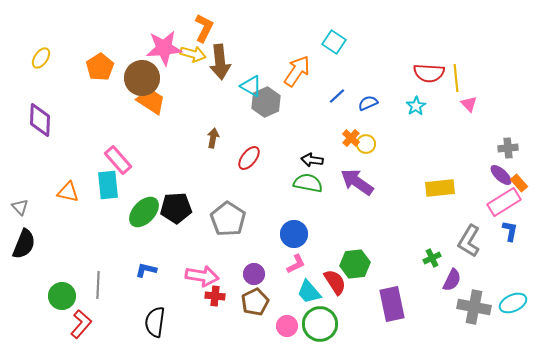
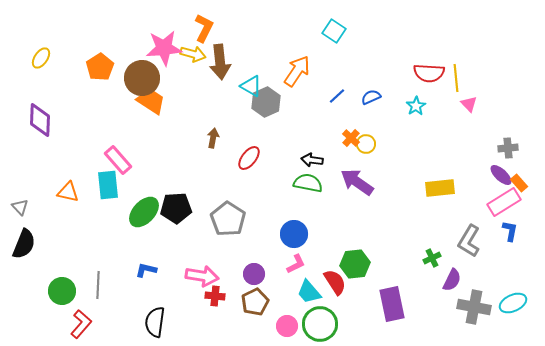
cyan square at (334, 42): moved 11 px up
blue semicircle at (368, 103): moved 3 px right, 6 px up
green circle at (62, 296): moved 5 px up
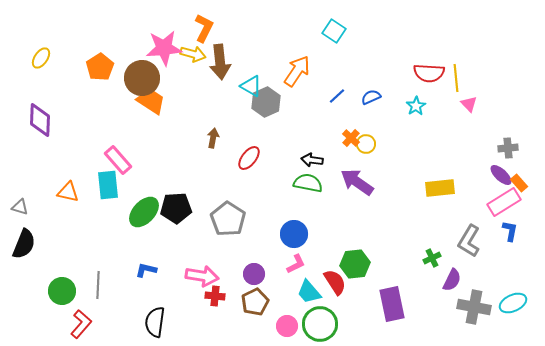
gray triangle at (20, 207): rotated 30 degrees counterclockwise
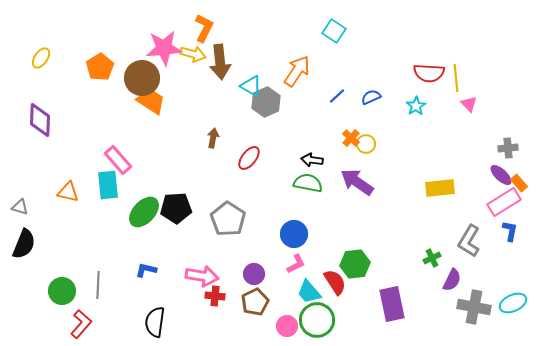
green circle at (320, 324): moved 3 px left, 4 px up
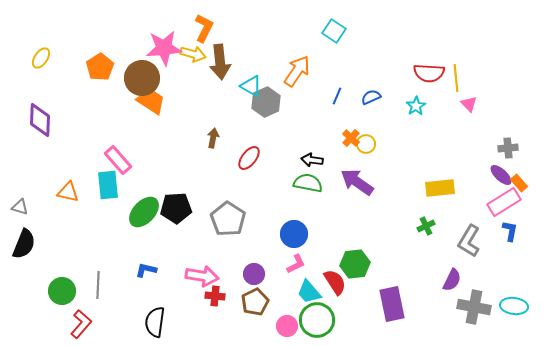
blue line at (337, 96): rotated 24 degrees counterclockwise
green cross at (432, 258): moved 6 px left, 32 px up
cyan ellipse at (513, 303): moved 1 px right, 3 px down; rotated 32 degrees clockwise
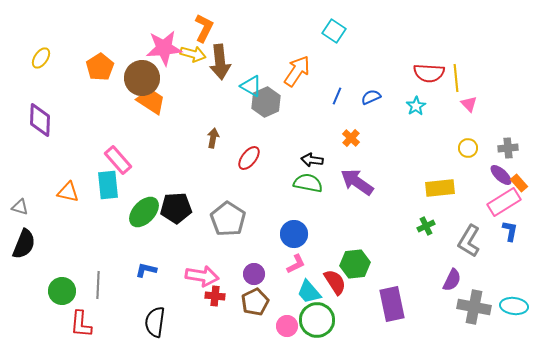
yellow circle at (366, 144): moved 102 px right, 4 px down
red L-shape at (81, 324): rotated 144 degrees clockwise
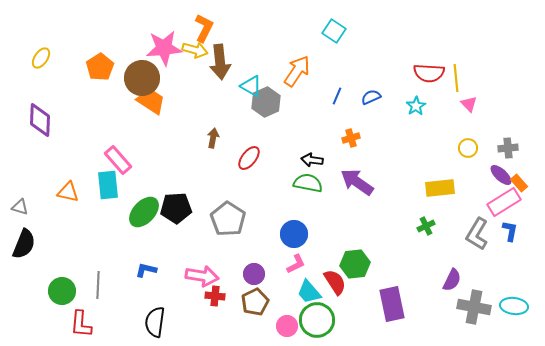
yellow arrow at (193, 54): moved 2 px right, 4 px up
orange cross at (351, 138): rotated 30 degrees clockwise
gray L-shape at (469, 241): moved 8 px right, 7 px up
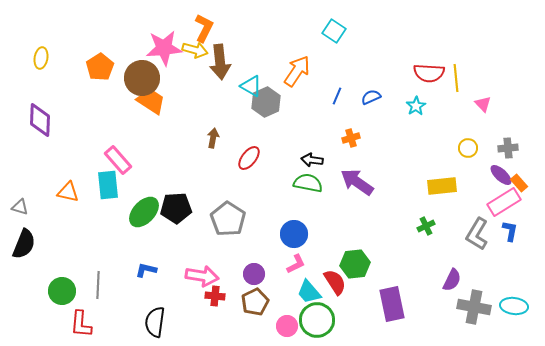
yellow ellipse at (41, 58): rotated 25 degrees counterclockwise
pink triangle at (469, 104): moved 14 px right
yellow rectangle at (440, 188): moved 2 px right, 2 px up
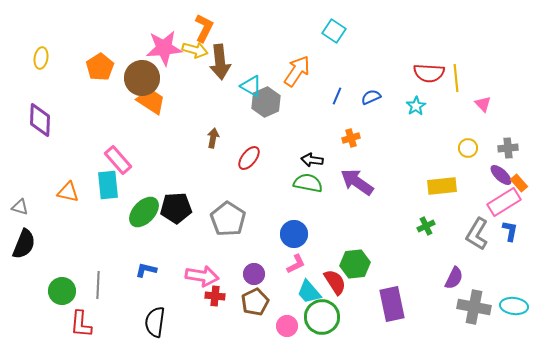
purple semicircle at (452, 280): moved 2 px right, 2 px up
green circle at (317, 320): moved 5 px right, 3 px up
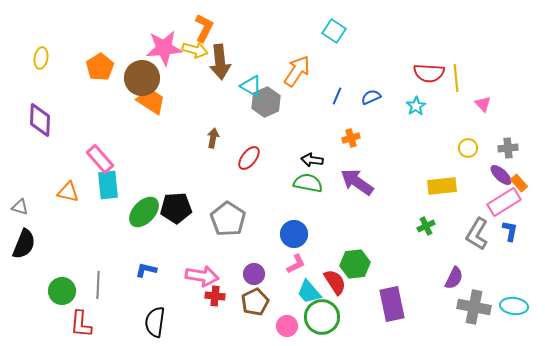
pink rectangle at (118, 160): moved 18 px left, 1 px up
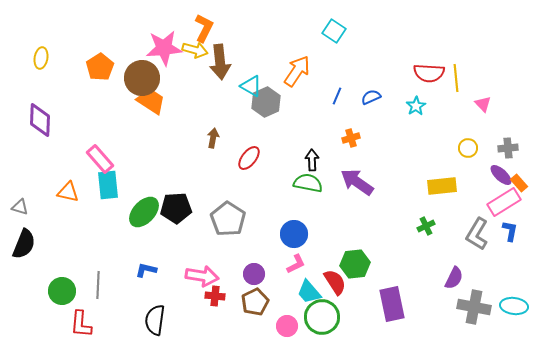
black arrow at (312, 160): rotated 80 degrees clockwise
black semicircle at (155, 322): moved 2 px up
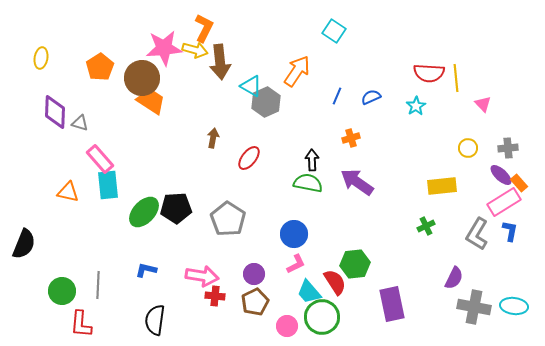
purple diamond at (40, 120): moved 15 px right, 8 px up
gray triangle at (20, 207): moved 60 px right, 84 px up
